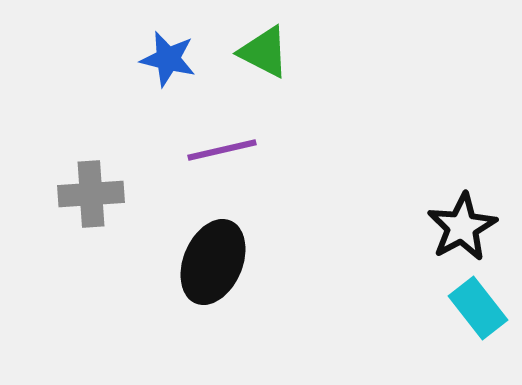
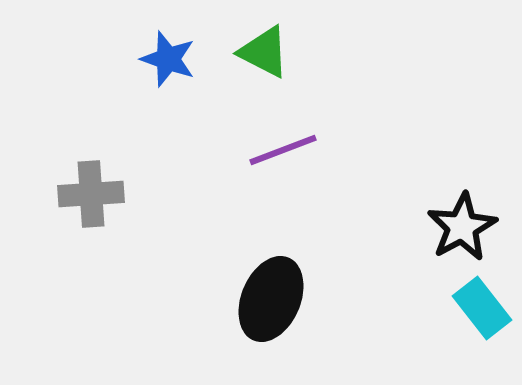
blue star: rotated 6 degrees clockwise
purple line: moved 61 px right; rotated 8 degrees counterclockwise
black ellipse: moved 58 px right, 37 px down
cyan rectangle: moved 4 px right
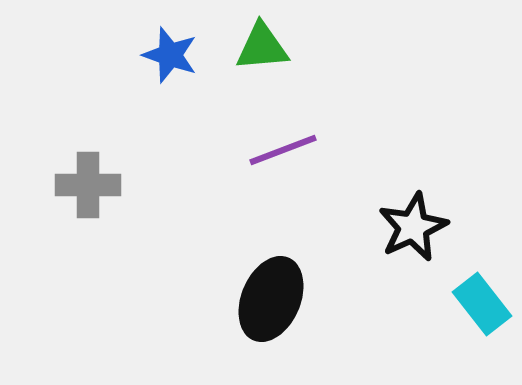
green triangle: moved 2 px left, 5 px up; rotated 32 degrees counterclockwise
blue star: moved 2 px right, 4 px up
gray cross: moved 3 px left, 9 px up; rotated 4 degrees clockwise
black star: moved 49 px left; rotated 4 degrees clockwise
cyan rectangle: moved 4 px up
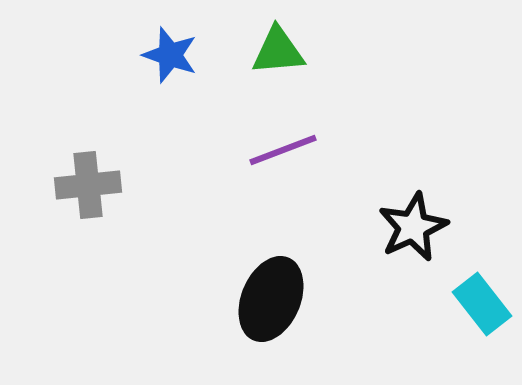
green triangle: moved 16 px right, 4 px down
gray cross: rotated 6 degrees counterclockwise
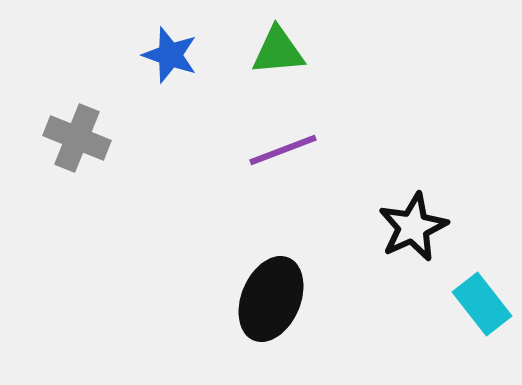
gray cross: moved 11 px left, 47 px up; rotated 28 degrees clockwise
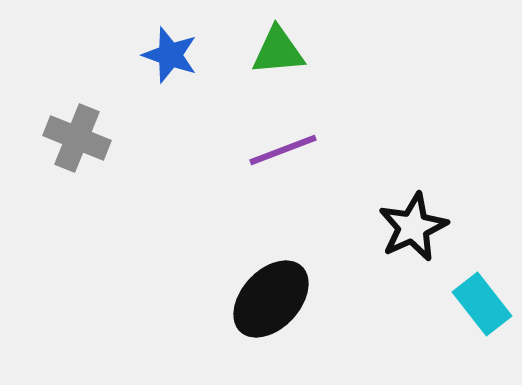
black ellipse: rotated 20 degrees clockwise
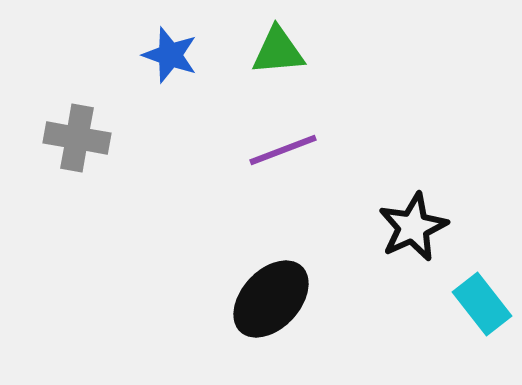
gray cross: rotated 12 degrees counterclockwise
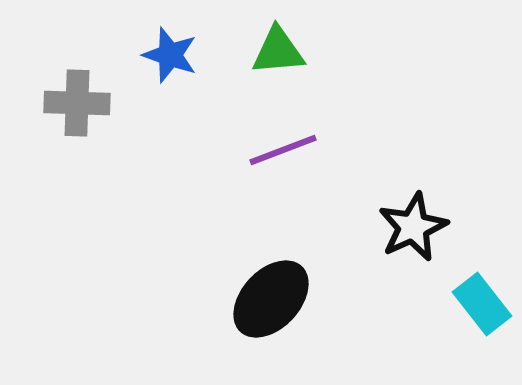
gray cross: moved 35 px up; rotated 8 degrees counterclockwise
